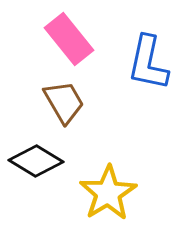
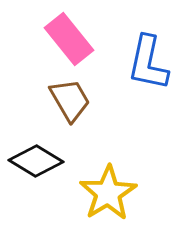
brown trapezoid: moved 6 px right, 2 px up
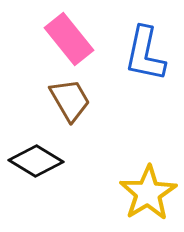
blue L-shape: moved 3 px left, 9 px up
yellow star: moved 40 px right
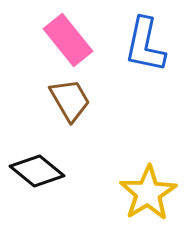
pink rectangle: moved 1 px left, 1 px down
blue L-shape: moved 9 px up
black diamond: moved 1 px right, 10 px down; rotated 8 degrees clockwise
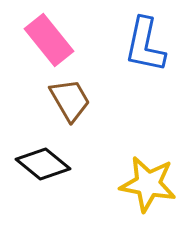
pink rectangle: moved 19 px left
black diamond: moved 6 px right, 7 px up
yellow star: moved 9 px up; rotated 30 degrees counterclockwise
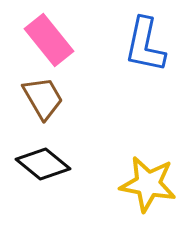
brown trapezoid: moved 27 px left, 2 px up
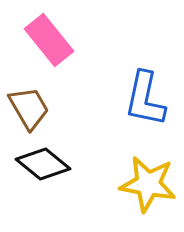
blue L-shape: moved 54 px down
brown trapezoid: moved 14 px left, 10 px down
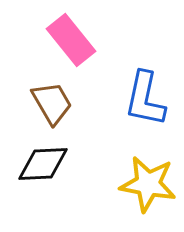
pink rectangle: moved 22 px right
brown trapezoid: moved 23 px right, 5 px up
black diamond: rotated 42 degrees counterclockwise
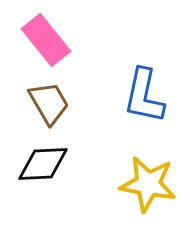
pink rectangle: moved 25 px left
blue L-shape: moved 1 px left, 3 px up
brown trapezoid: moved 3 px left
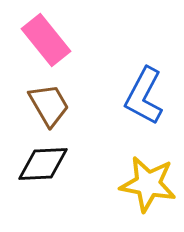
blue L-shape: rotated 16 degrees clockwise
brown trapezoid: moved 2 px down
